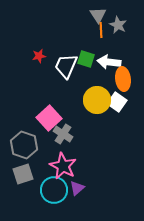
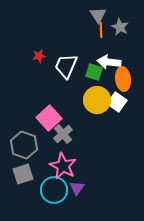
gray star: moved 2 px right, 2 px down
green square: moved 8 px right, 13 px down
gray cross: rotated 18 degrees clockwise
purple triangle: rotated 14 degrees counterclockwise
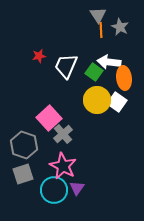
green square: rotated 18 degrees clockwise
orange ellipse: moved 1 px right, 1 px up
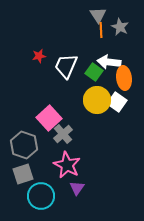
pink star: moved 4 px right, 1 px up
cyan circle: moved 13 px left, 6 px down
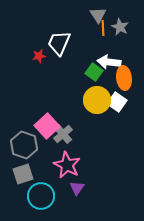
orange line: moved 2 px right, 2 px up
white trapezoid: moved 7 px left, 23 px up
pink square: moved 2 px left, 8 px down
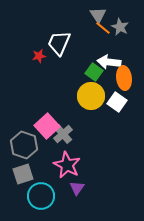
orange line: rotated 49 degrees counterclockwise
yellow circle: moved 6 px left, 4 px up
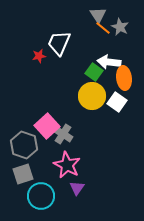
yellow circle: moved 1 px right
gray cross: rotated 18 degrees counterclockwise
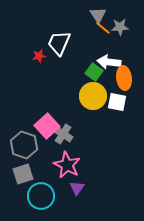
gray star: rotated 30 degrees counterclockwise
yellow circle: moved 1 px right
white square: rotated 24 degrees counterclockwise
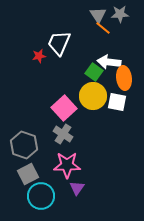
gray star: moved 13 px up
pink square: moved 17 px right, 18 px up
pink star: rotated 28 degrees counterclockwise
gray square: moved 5 px right; rotated 10 degrees counterclockwise
